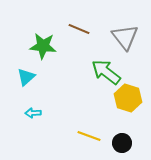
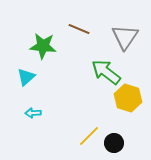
gray triangle: rotated 12 degrees clockwise
yellow line: rotated 65 degrees counterclockwise
black circle: moved 8 px left
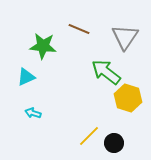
cyan triangle: rotated 18 degrees clockwise
cyan arrow: rotated 21 degrees clockwise
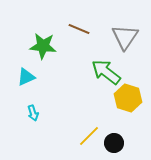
cyan arrow: rotated 126 degrees counterclockwise
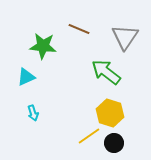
yellow hexagon: moved 18 px left, 15 px down
yellow line: rotated 10 degrees clockwise
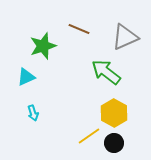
gray triangle: rotated 32 degrees clockwise
green star: rotated 24 degrees counterclockwise
yellow hexagon: moved 4 px right; rotated 12 degrees clockwise
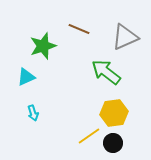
yellow hexagon: rotated 24 degrees clockwise
black circle: moved 1 px left
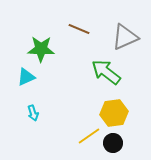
green star: moved 2 px left, 3 px down; rotated 20 degrees clockwise
